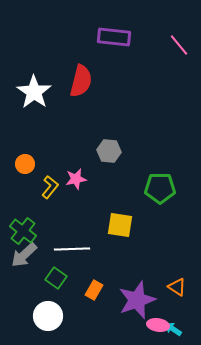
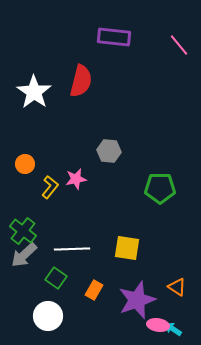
yellow square: moved 7 px right, 23 px down
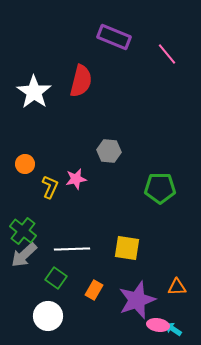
purple rectangle: rotated 16 degrees clockwise
pink line: moved 12 px left, 9 px down
yellow L-shape: rotated 15 degrees counterclockwise
orange triangle: rotated 36 degrees counterclockwise
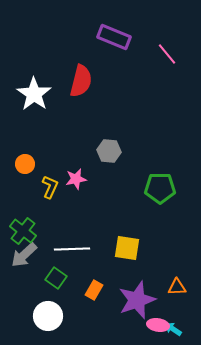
white star: moved 2 px down
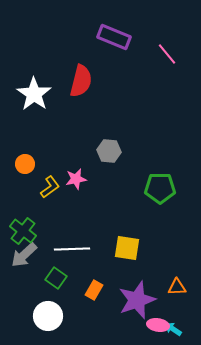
yellow L-shape: rotated 30 degrees clockwise
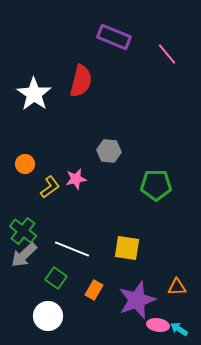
green pentagon: moved 4 px left, 3 px up
white line: rotated 24 degrees clockwise
cyan arrow: moved 6 px right
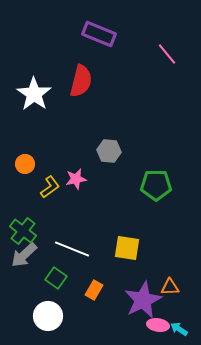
purple rectangle: moved 15 px left, 3 px up
orange triangle: moved 7 px left
purple star: moved 6 px right; rotated 6 degrees counterclockwise
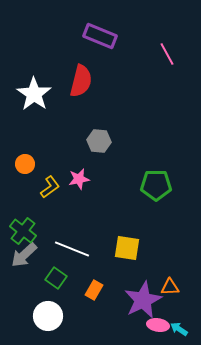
purple rectangle: moved 1 px right, 2 px down
pink line: rotated 10 degrees clockwise
gray hexagon: moved 10 px left, 10 px up
pink star: moved 3 px right
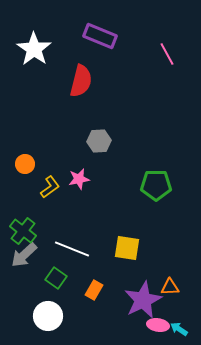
white star: moved 45 px up
gray hexagon: rotated 10 degrees counterclockwise
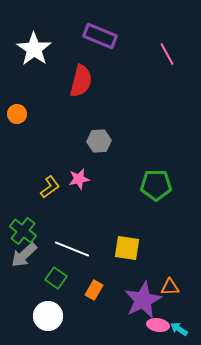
orange circle: moved 8 px left, 50 px up
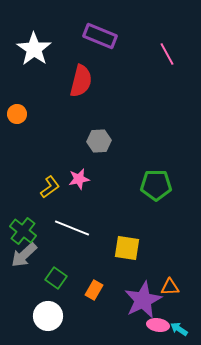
white line: moved 21 px up
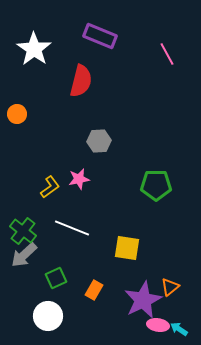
green square: rotated 30 degrees clockwise
orange triangle: rotated 36 degrees counterclockwise
